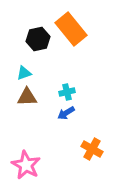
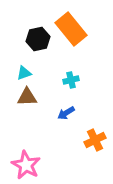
cyan cross: moved 4 px right, 12 px up
orange cross: moved 3 px right, 9 px up; rotated 35 degrees clockwise
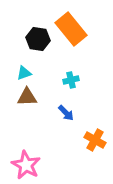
black hexagon: rotated 20 degrees clockwise
blue arrow: rotated 102 degrees counterclockwise
orange cross: rotated 35 degrees counterclockwise
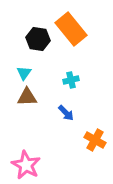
cyan triangle: rotated 35 degrees counterclockwise
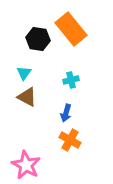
brown triangle: rotated 30 degrees clockwise
blue arrow: rotated 60 degrees clockwise
orange cross: moved 25 px left
